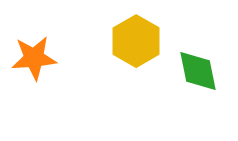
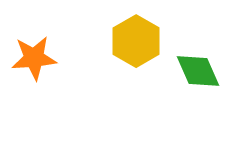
green diamond: rotated 12 degrees counterclockwise
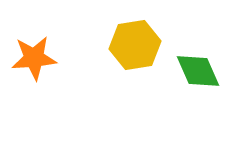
yellow hexagon: moved 1 px left, 4 px down; rotated 21 degrees clockwise
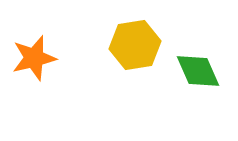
orange star: rotated 9 degrees counterclockwise
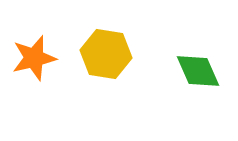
yellow hexagon: moved 29 px left, 9 px down; rotated 18 degrees clockwise
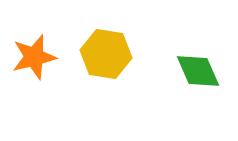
orange star: moved 1 px up
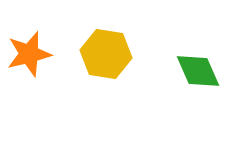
orange star: moved 5 px left, 3 px up
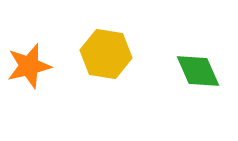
orange star: moved 12 px down
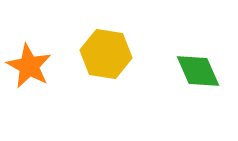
orange star: rotated 30 degrees counterclockwise
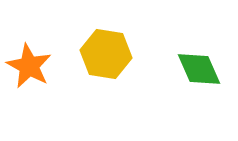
green diamond: moved 1 px right, 2 px up
